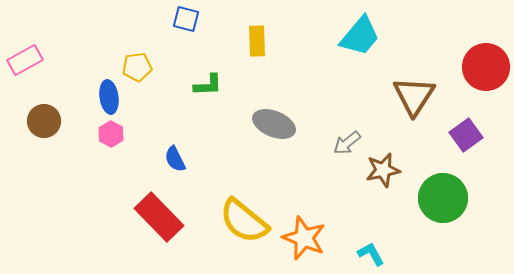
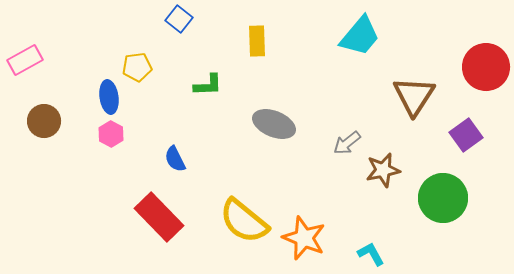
blue square: moved 7 px left; rotated 24 degrees clockwise
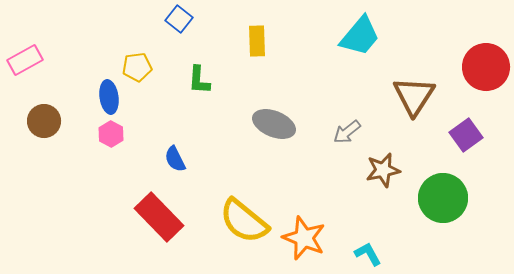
green L-shape: moved 9 px left, 5 px up; rotated 96 degrees clockwise
gray arrow: moved 11 px up
cyan L-shape: moved 3 px left
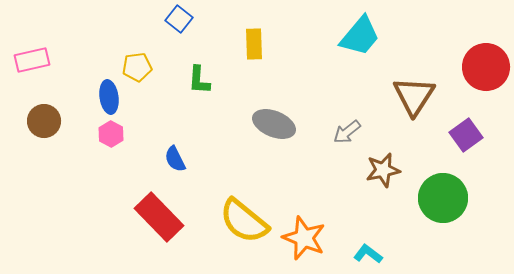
yellow rectangle: moved 3 px left, 3 px down
pink rectangle: moved 7 px right; rotated 16 degrees clockwise
cyan L-shape: rotated 24 degrees counterclockwise
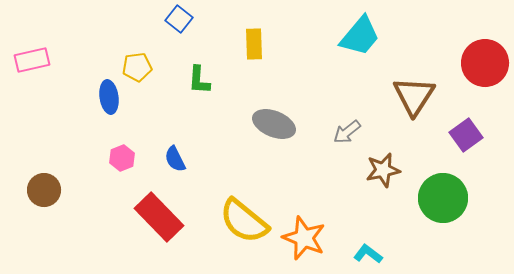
red circle: moved 1 px left, 4 px up
brown circle: moved 69 px down
pink hexagon: moved 11 px right, 24 px down; rotated 10 degrees clockwise
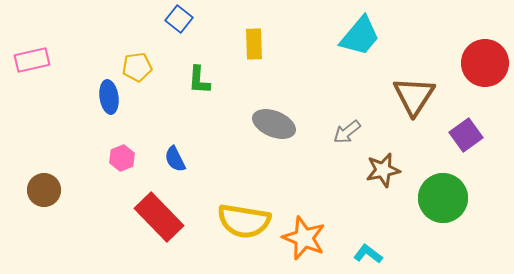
yellow semicircle: rotated 30 degrees counterclockwise
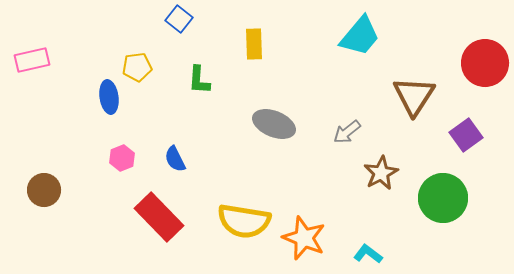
brown star: moved 2 px left, 3 px down; rotated 16 degrees counterclockwise
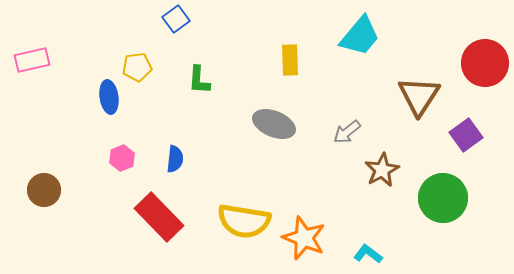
blue square: moved 3 px left; rotated 16 degrees clockwise
yellow rectangle: moved 36 px right, 16 px down
brown triangle: moved 5 px right
blue semicircle: rotated 148 degrees counterclockwise
brown star: moved 1 px right, 3 px up
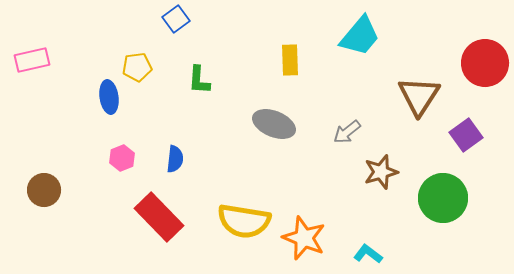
brown star: moved 1 px left, 2 px down; rotated 12 degrees clockwise
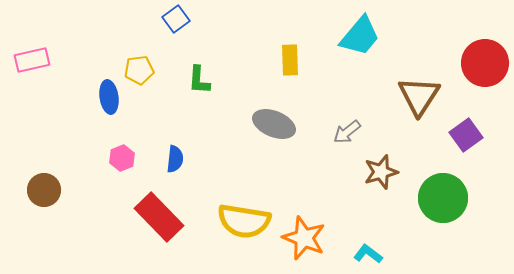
yellow pentagon: moved 2 px right, 3 px down
